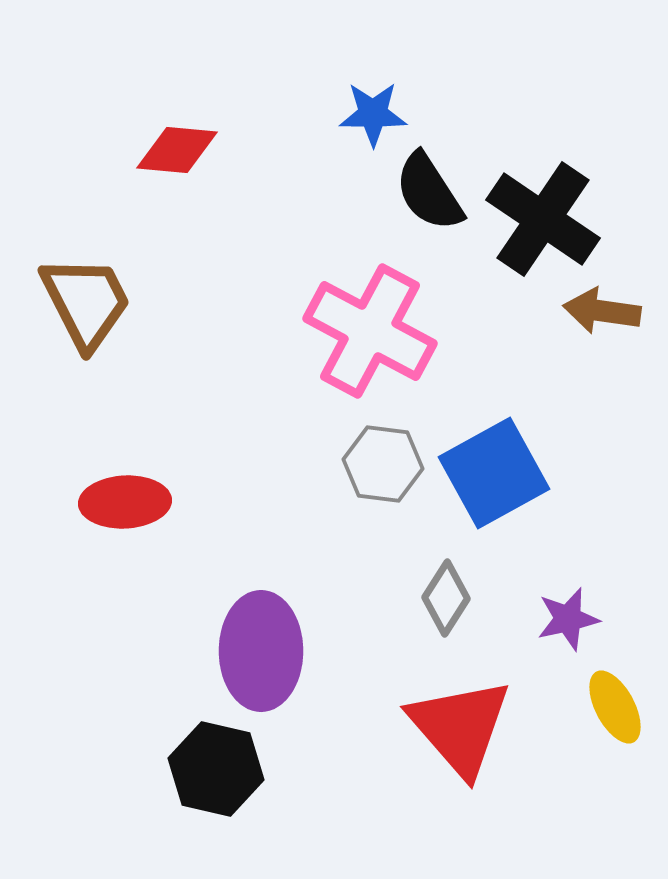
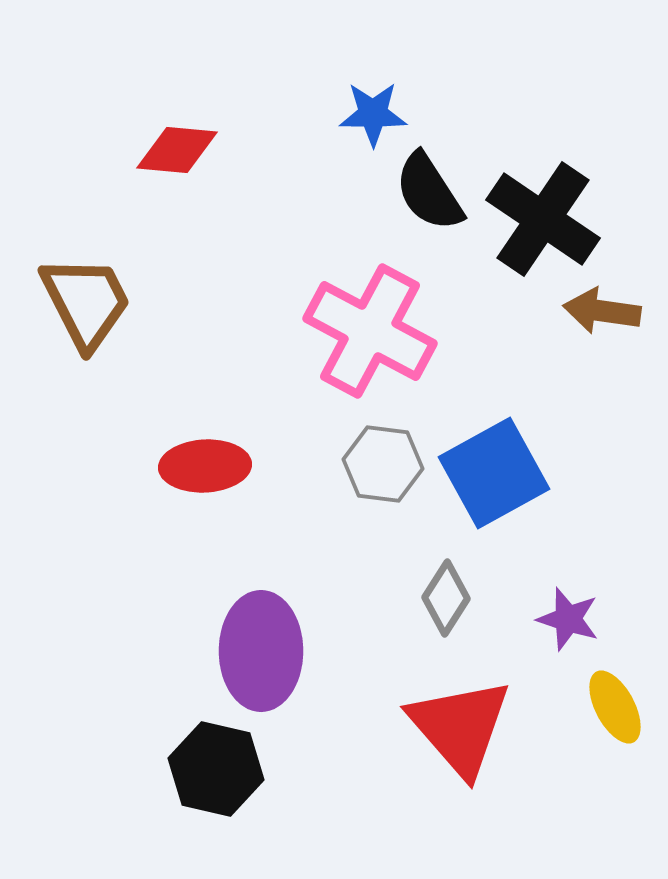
red ellipse: moved 80 px right, 36 px up
purple star: rotated 30 degrees clockwise
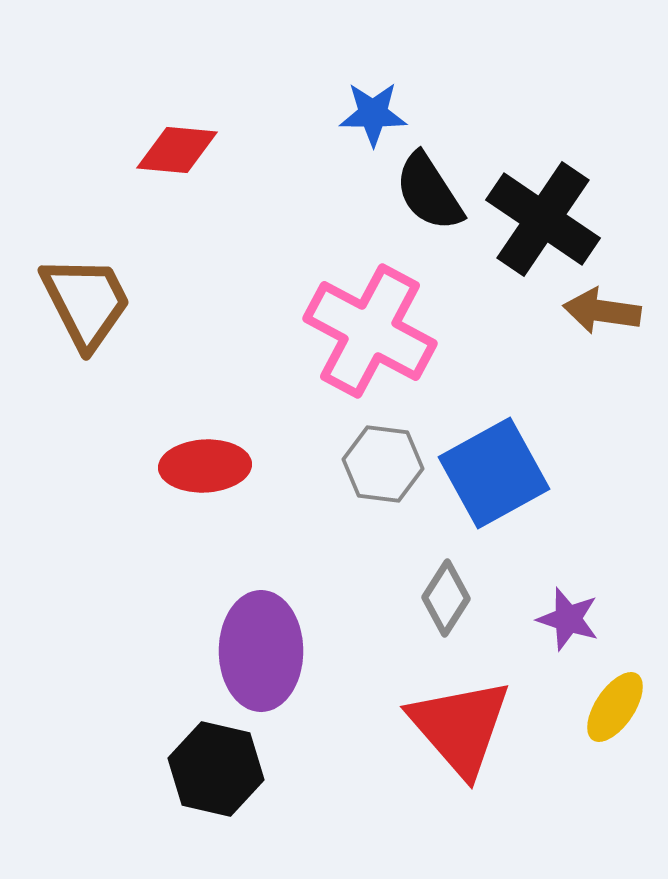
yellow ellipse: rotated 62 degrees clockwise
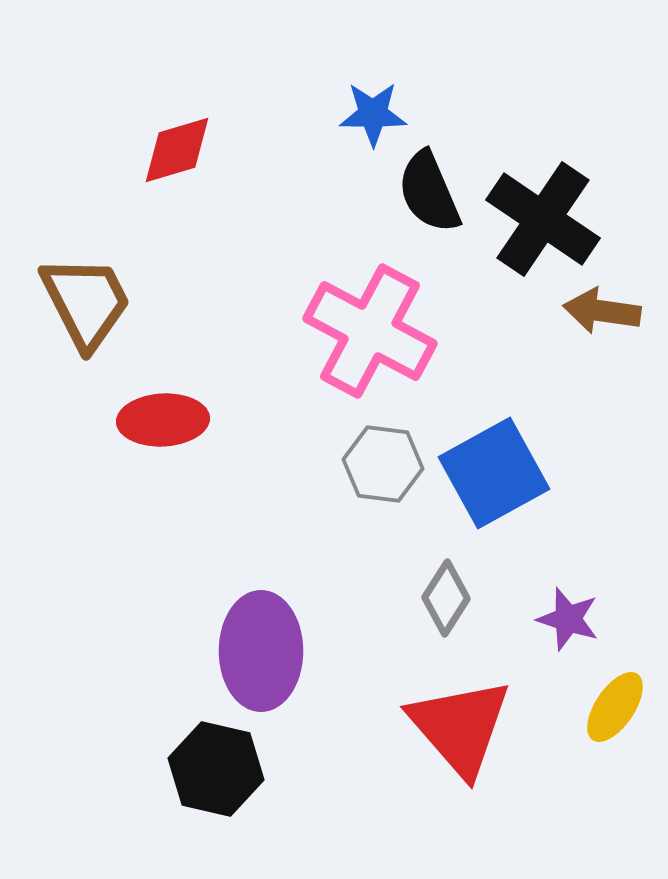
red diamond: rotated 22 degrees counterclockwise
black semicircle: rotated 10 degrees clockwise
red ellipse: moved 42 px left, 46 px up
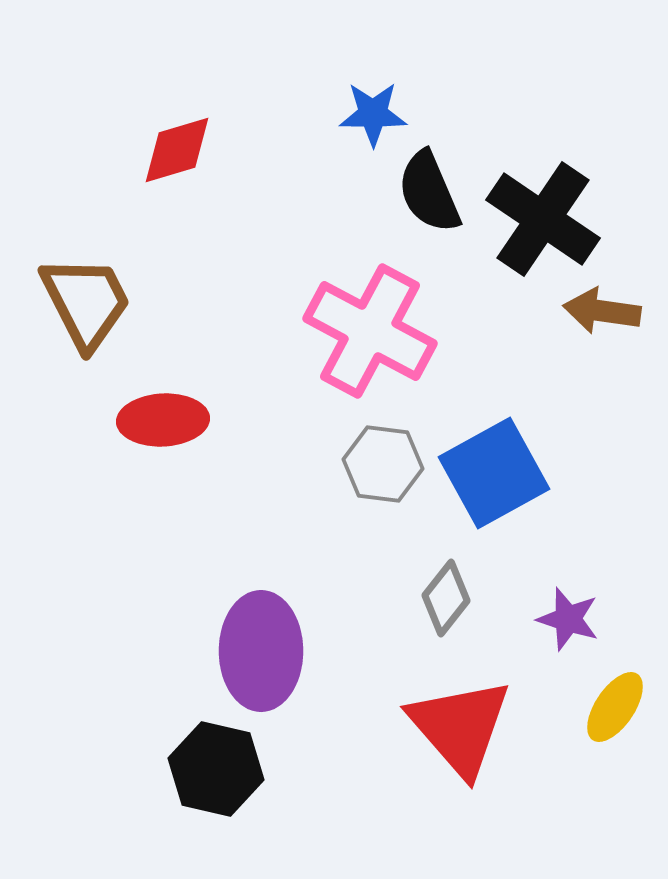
gray diamond: rotated 6 degrees clockwise
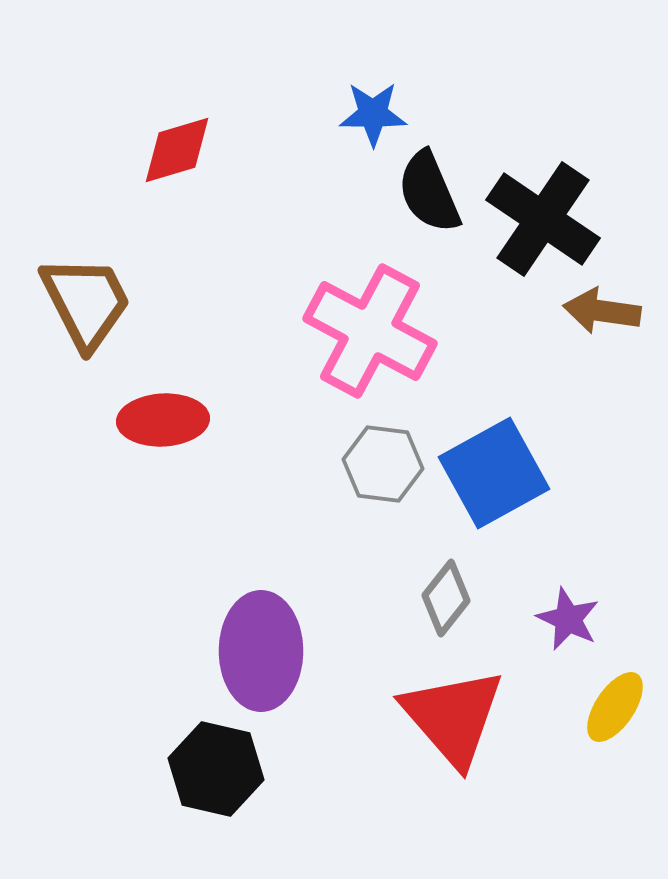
purple star: rotated 8 degrees clockwise
red triangle: moved 7 px left, 10 px up
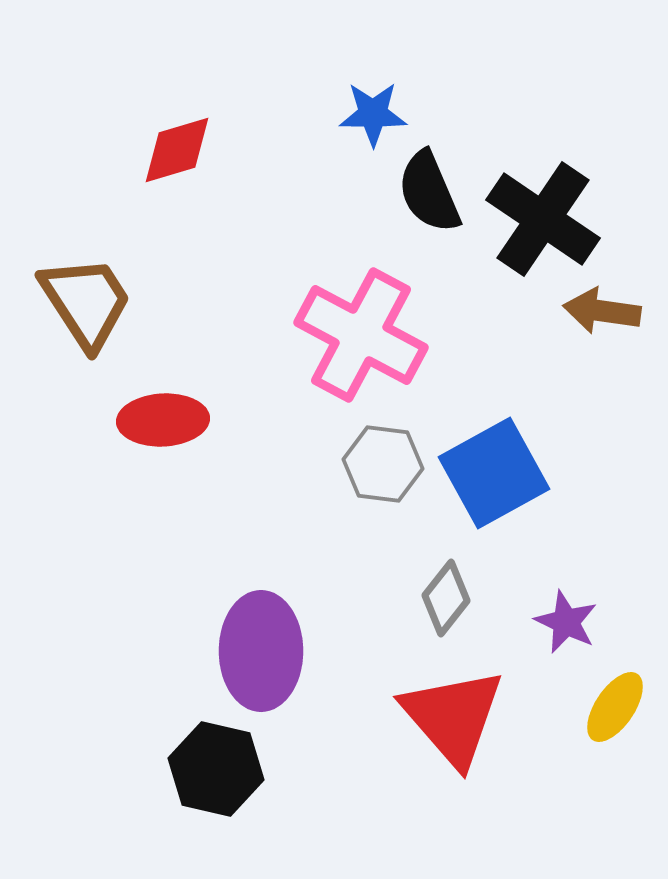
brown trapezoid: rotated 6 degrees counterclockwise
pink cross: moved 9 px left, 4 px down
purple star: moved 2 px left, 3 px down
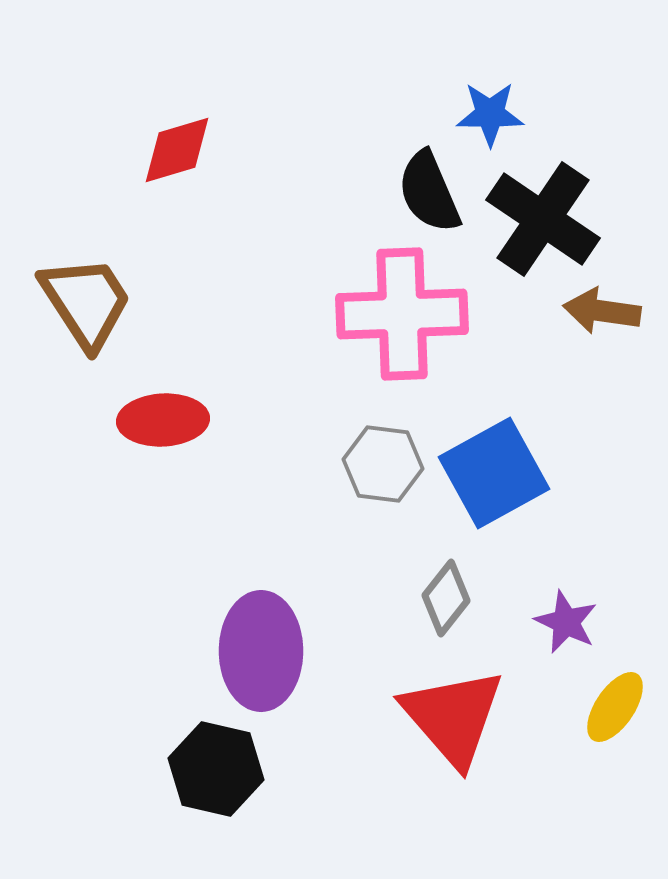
blue star: moved 117 px right
pink cross: moved 41 px right, 21 px up; rotated 30 degrees counterclockwise
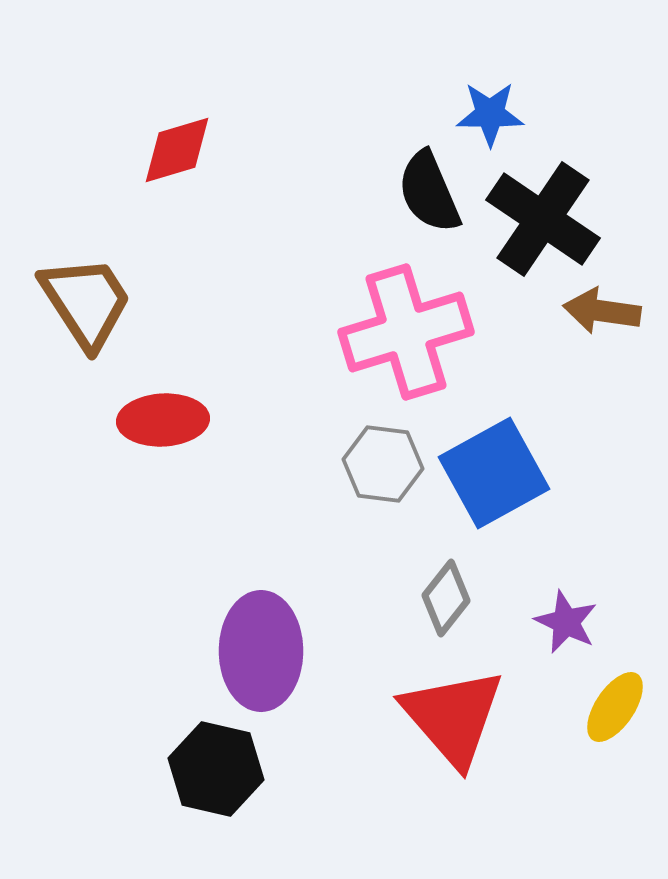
pink cross: moved 4 px right, 18 px down; rotated 15 degrees counterclockwise
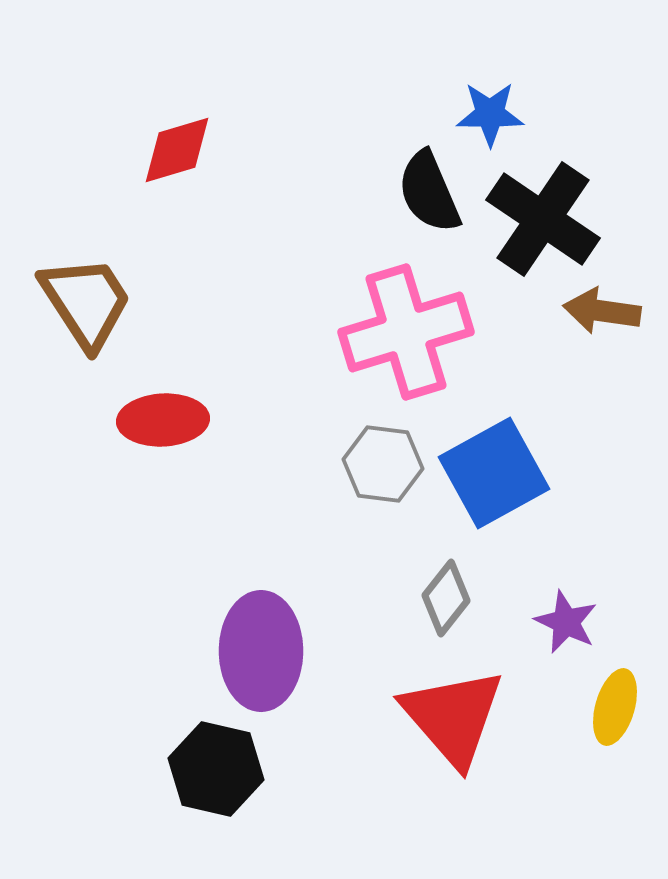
yellow ellipse: rotated 18 degrees counterclockwise
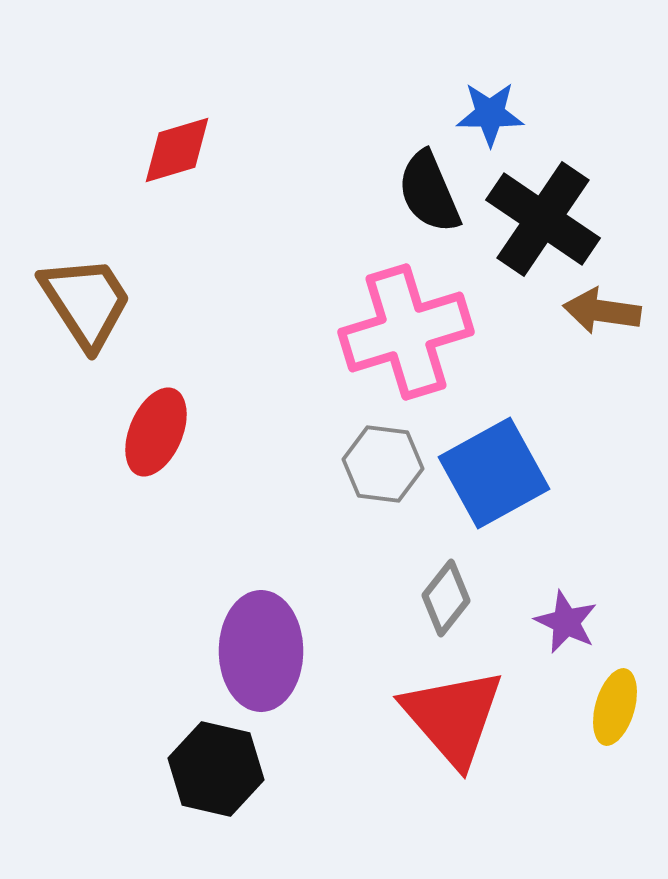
red ellipse: moved 7 px left, 12 px down; rotated 64 degrees counterclockwise
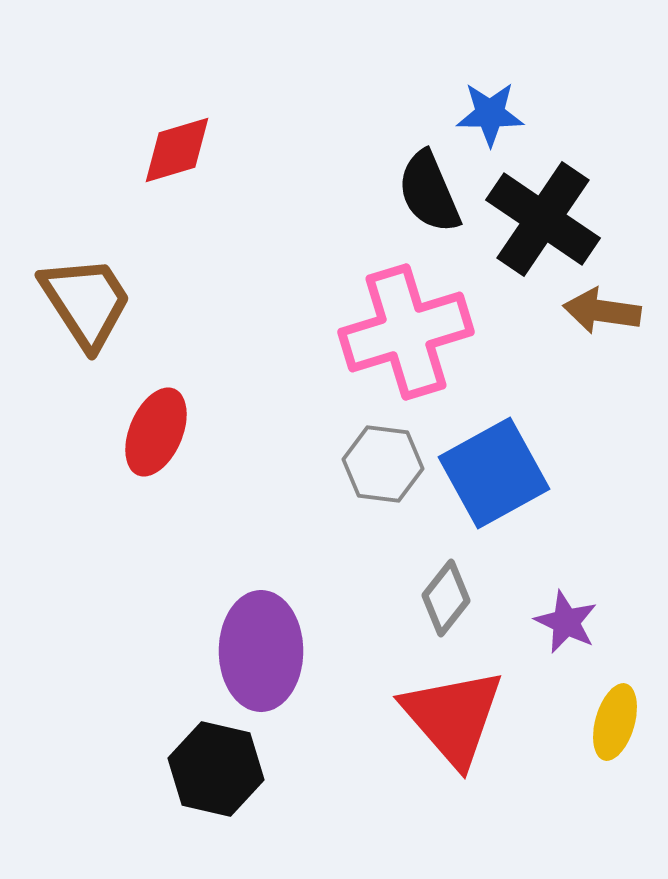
yellow ellipse: moved 15 px down
